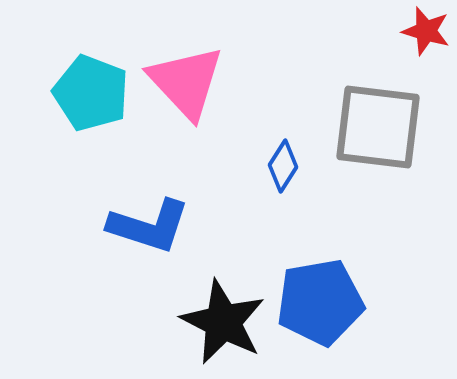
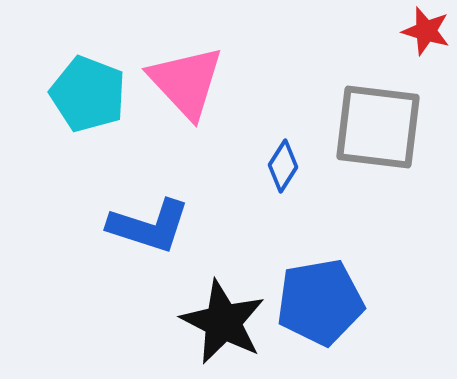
cyan pentagon: moved 3 px left, 1 px down
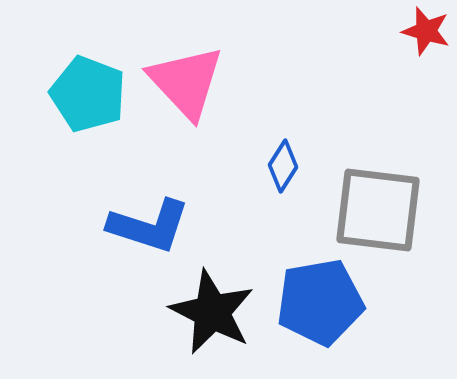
gray square: moved 83 px down
black star: moved 11 px left, 10 px up
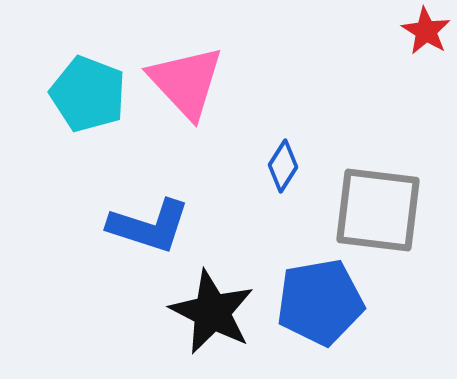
red star: rotated 15 degrees clockwise
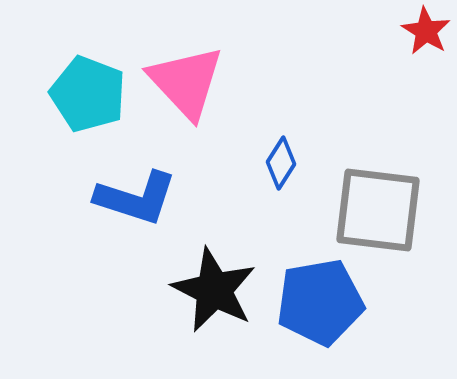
blue diamond: moved 2 px left, 3 px up
blue L-shape: moved 13 px left, 28 px up
black star: moved 2 px right, 22 px up
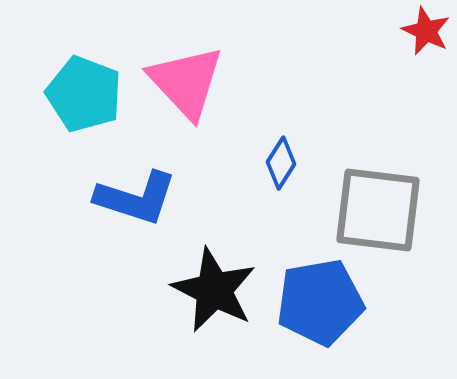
red star: rotated 6 degrees counterclockwise
cyan pentagon: moved 4 px left
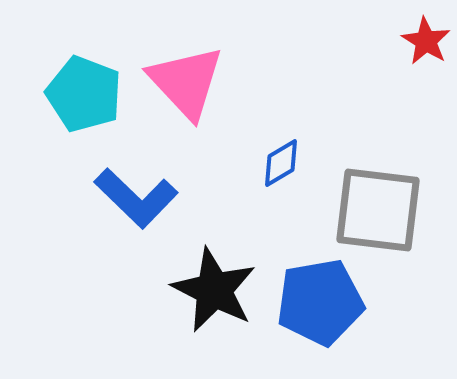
red star: moved 10 px down; rotated 6 degrees clockwise
blue diamond: rotated 27 degrees clockwise
blue L-shape: rotated 26 degrees clockwise
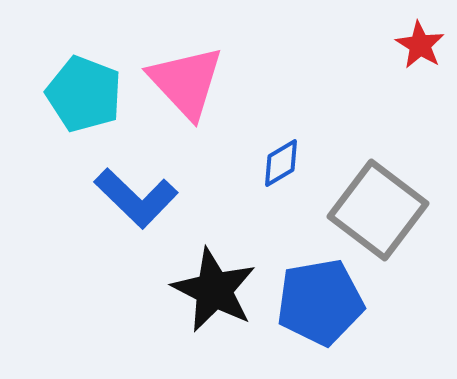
red star: moved 6 px left, 4 px down
gray square: rotated 30 degrees clockwise
